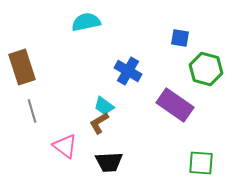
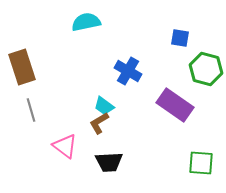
gray line: moved 1 px left, 1 px up
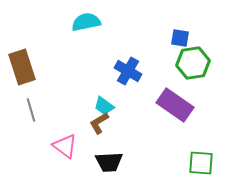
green hexagon: moved 13 px left, 6 px up; rotated 24 degrees counterclockwise
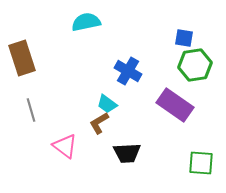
blue square: moved 4 px right
green hexagon: moved 2 px right, 2 px down
brown rectangle: moved 9 px up
cyan trapezoid: moved 3 px right, 2 px up
black trapezoid: moved 18 px right, 9 px up
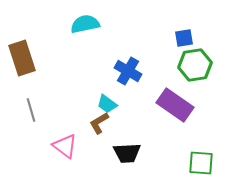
cyan semicircle: moved 1 px left, 2 px down
blue square: rotated 18 degrees counterclockwise
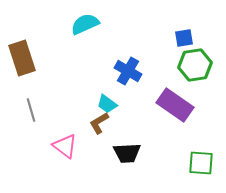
cyan semicircle: rotated 12 degrees counterclockwise
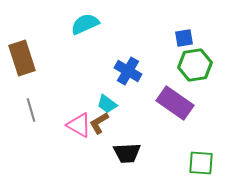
purple rectangle: moved 2 px up
pink triangle: moved 14 px right, 21 px up; rotated 8 degrees counterclockwise
